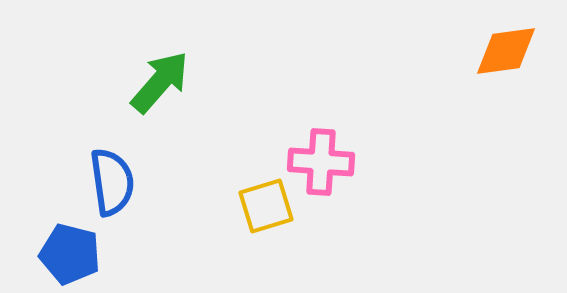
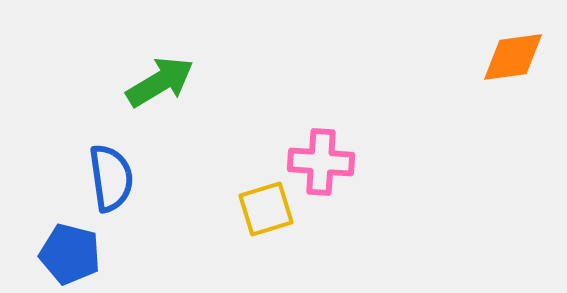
orange diamond: moved 7 px right, 6 px down
green arrow: rotated 18 degrees clockwise
blue semicircle: moved 1 px left, 4 px up
yellow square: moved 3 px down
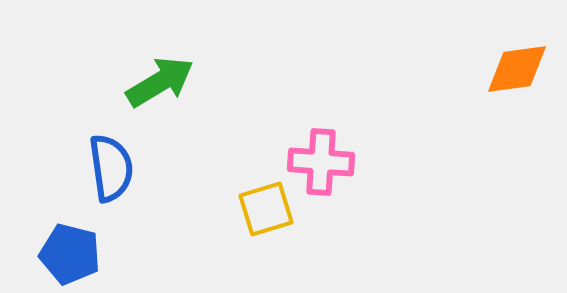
orange diamond: moved 4 px right, 12 px down
blue semicircle: moved 10 px up
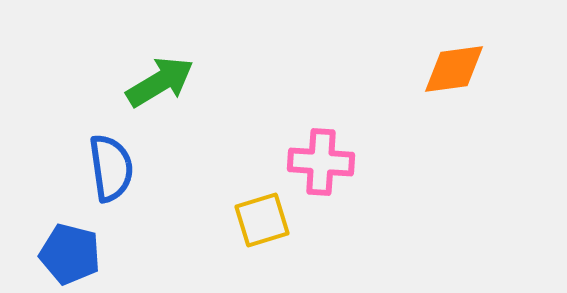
orange diamond: moved 63 px left
yellow square: moved 4 px left, 11 px down
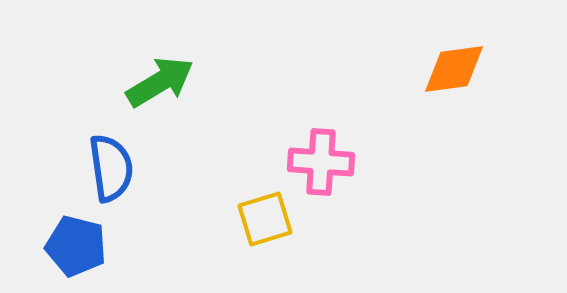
yellow square: moved 3 px right, 1 px up
blue pentagon: moved 6 px right, 8 px up
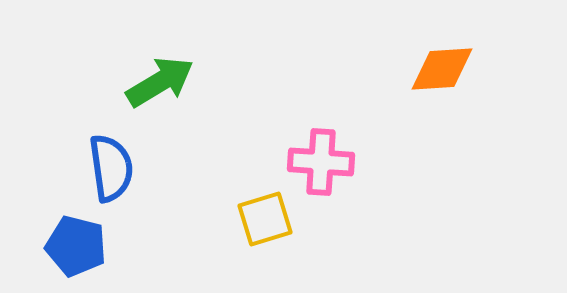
orange diamond: moved 12 px left; rotated 4 degrees clockwise
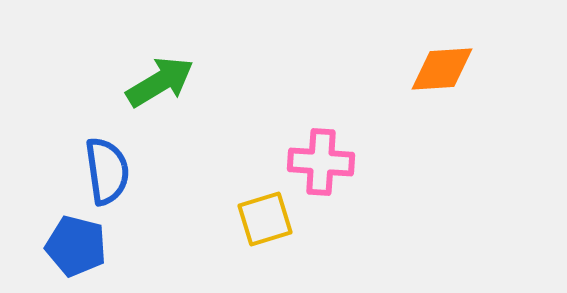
blue semicircle: moved 4 px left, 3 px down
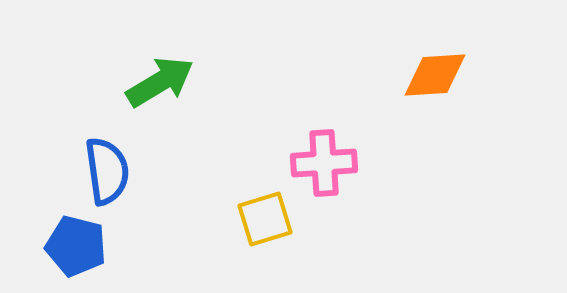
orange diamond: moved 7 px left, 6 px down
pink cross: moved 3 px right, 1 px down; rotated 8 degrees counterclockwise
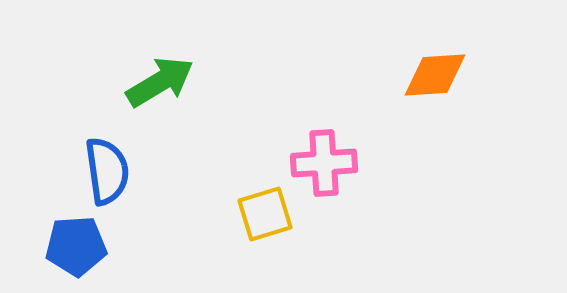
yellow square: moved 5 px up
blue pentagon: rotated 18 degrees counterclockwise
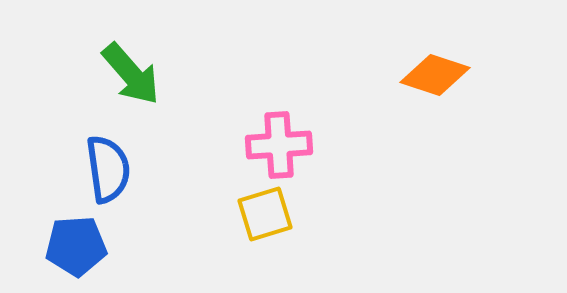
orange diamond: rotated 22 degrees clockwise
green arrow: moved 29 px left, 8 px up; rotated 80 degrees clockwise
pink cross: moved 45 px left, 18 px up
blue semicircle: moved 1 px right, 2 px up
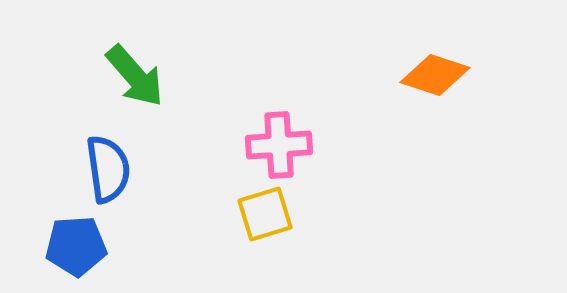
green arrow: moved 4 px right, 2 px down
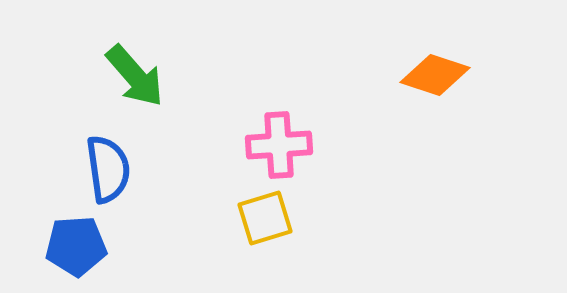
yellow square: moved 4 px down
